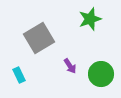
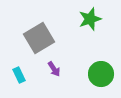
purple arrow: moved 16 px left, 3 px down
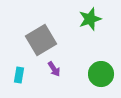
gray square: moved 2 px right, 2 px down
cyan rectangle: rotated 35 degrees clockwise
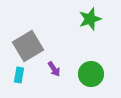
gray square: moved 13 px left, 6 px down
green circle: moved 10 px left
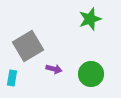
purple arrow: rotated 42 degrees counterclockwise
cyan rectangle: moved 7 px left, 3 px down
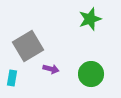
purple arrow: moved 3 px left
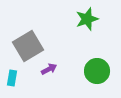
green star: moved 3 px left
purple arrow: moved 2 px left; rotated 42 degrees counterclockwise
green circle: moved 6 px right, 3 px up
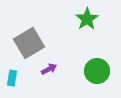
green star: rotated 15 degrees counterclockwise
gray square: moved 1 px right, 3 px up
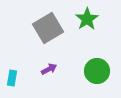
gray square: moved 19 px right, 15 px up
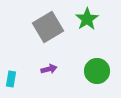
gray square: moved 1 px up
purple arrow: rotated 14 degrees clockwise
cyan rectangle: moved 1 px left, 1 px down
